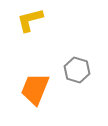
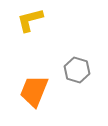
orange trapezoid: moved 1 px left, 2 px down
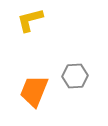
gray hexagon: moved 2 px left, 6 px down; rotated 20 degrees counterclockwise
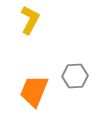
yellow L-shape: rotated 132 degrees clockwise
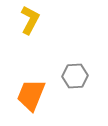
orange trapezoid: moved 3 px left, 4 px down
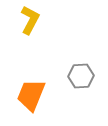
gray hexagon: moved 6 px right
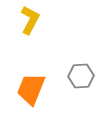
orange trapezoid: moved 6 px up
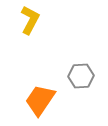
orange trapezoid: moved 9 px right, 11 px down; rotated 12 degrees clockwise
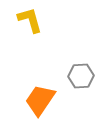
yellow L-shape: rotated 44 degrees counterclockwise
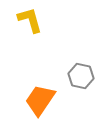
gray hexagon: rotated 15 degrees clockwise
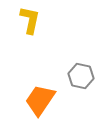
yellow L-shape: rotated 28 degrees clockwise
